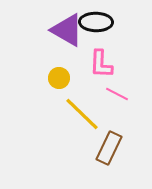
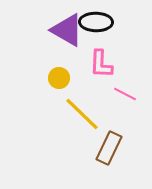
pink line: moved 8 px right
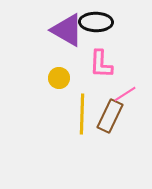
pink line: rotated 60 degrees counterclockwise
yellow line: rotated 48 degrees clockwise
brown rectangle: moved 1 px right, 32 px up
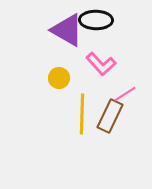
black ellipse: moved 2 px up
pink L-shape: rotated 44 degrees counterclockwise
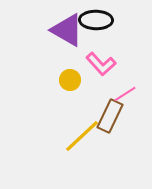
yellow circle: moved 11 px right, 2 px down
yellow line: moved 22 px down; rotated 45 degrees clockwise
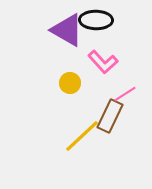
pink L-shape: moved 2 px right, 2 px up
yellow circle: moved 3 px down
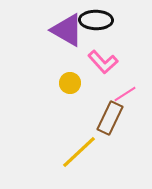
brown rectangle: moved 2 px down
yellow line: moved 3 px left, 16 px down
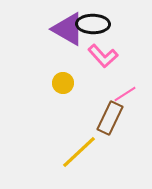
black ellipse: moved 3 px left, 4 px down
purple triangle: moved 1 px right, 1 px up
pink L-shape: moved 6 px up
yellow circle: moved 7 px left
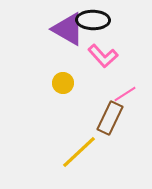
black ellipse: moved 4 px up
